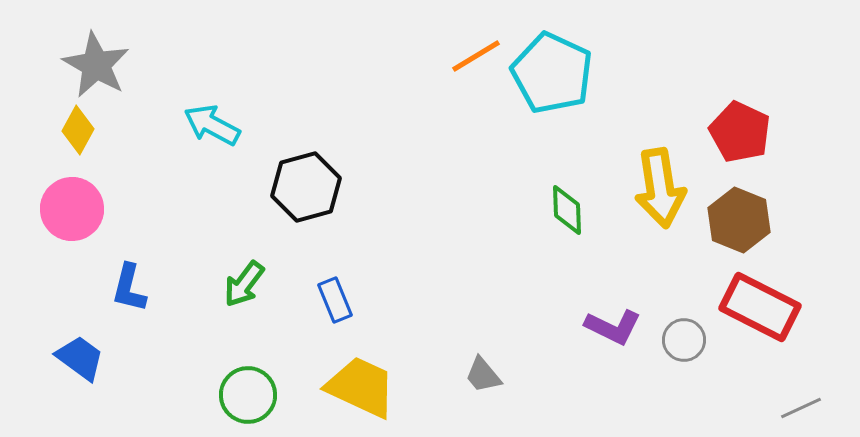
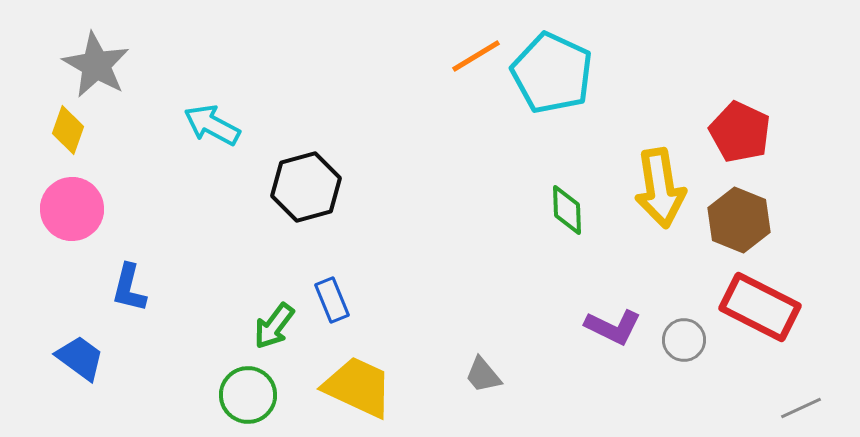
yellow diamond: moved 10 px left; rotated 9 degrees counterclockwise
green arrow: moved 30 px right, 42 px down
blue rectangle: moved 3 px left
yellow trapezoid: moved 3 px left
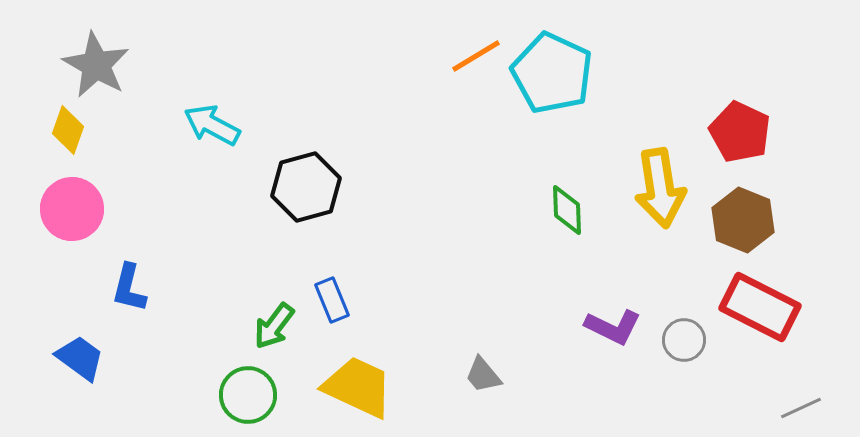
brown hexagon: moved 4 px right
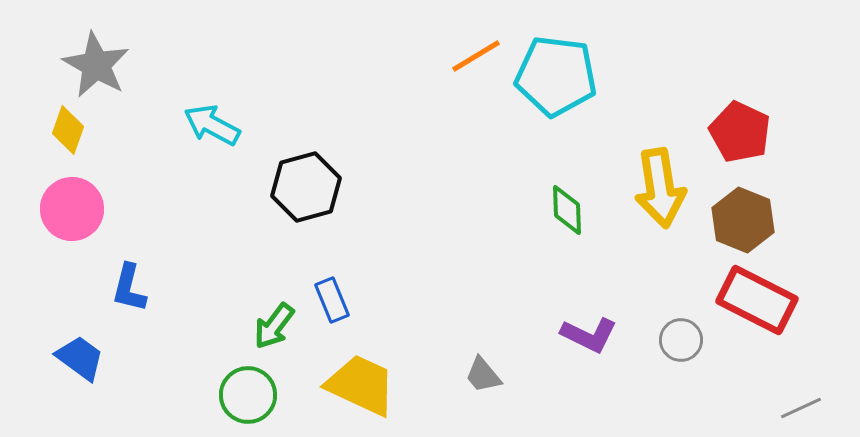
cyan pentagon: moved 4 px right, 3 px down; rotated 18 degrees counterclockwise
red rectangle: moved 3 px left, 7 px up
purple L-shape: moved 24 px left, 8 px down
gray circle: moved 3 px left
yellow trapezoid: moved 3 px right, 2 px up
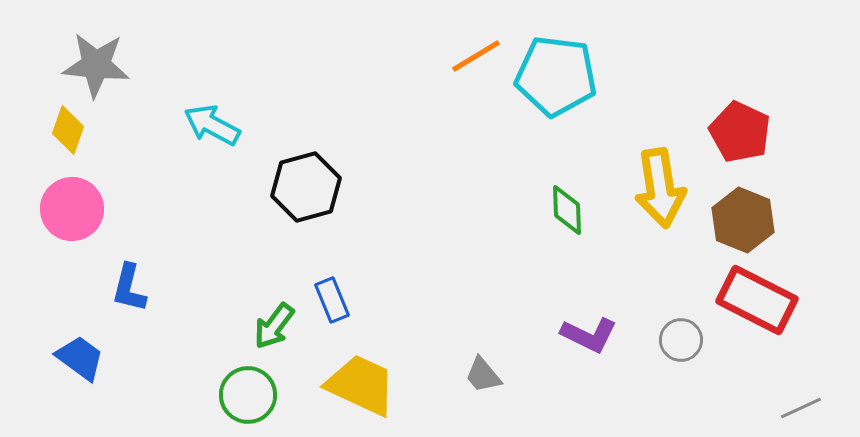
gray star: rotated 24 degrees counterclockwise
